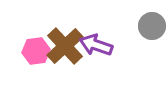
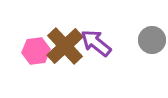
gray circle: moved 14 px down
purple arrow: moved 2 px up; rotated 20 degrees clockwise
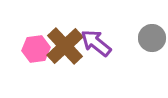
gray circle: moved 2 px up
pink hexagon: moved 2 px up
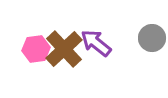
brown cross: moved 1 px left, 3 px down
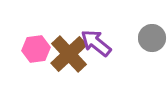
brown cross: moved 5 px right, 5 px down
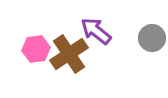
purple arrow: moved 12 px up
brown cross: rotated 9 degrees clockwise
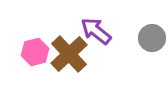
pink hexagon: moved 1 px left, 3 px down; rotated 8 degrees counterclockwise
brown cross: rotated 9 degrees counterclockwise
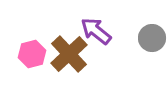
pink hexagon: moved 3 px left, 2 px down
